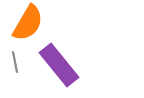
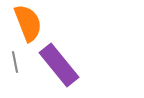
orange semicircle: rotated 51 degrees counterclockwise
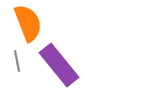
gray line: moved 2 px right, 1 px up
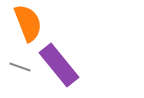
gray line: moved 3 px right, 6 px down; rotated 60 degrees counterclockwise
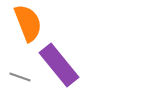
gray line: moved 10 px down
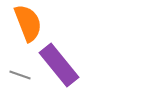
gray line: moved 2 px up
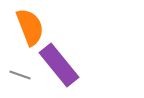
orange semicircle: moved 2 px right, 4 px down
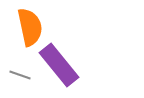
orange semicircle: rotated 9 degrees clockwise
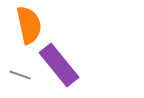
orange semicircle: moved 1 px left, 2 px up
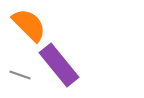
orange semicircle: rotated 33 degrees counterclockwise
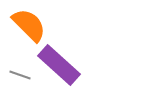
purple rectangle: rotated 9 degrees counterclockwise
